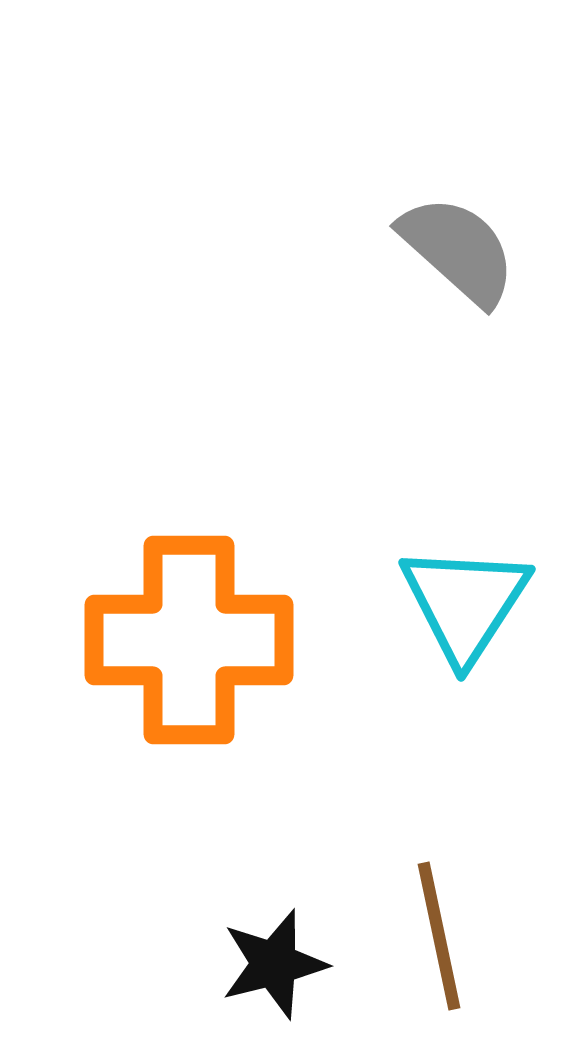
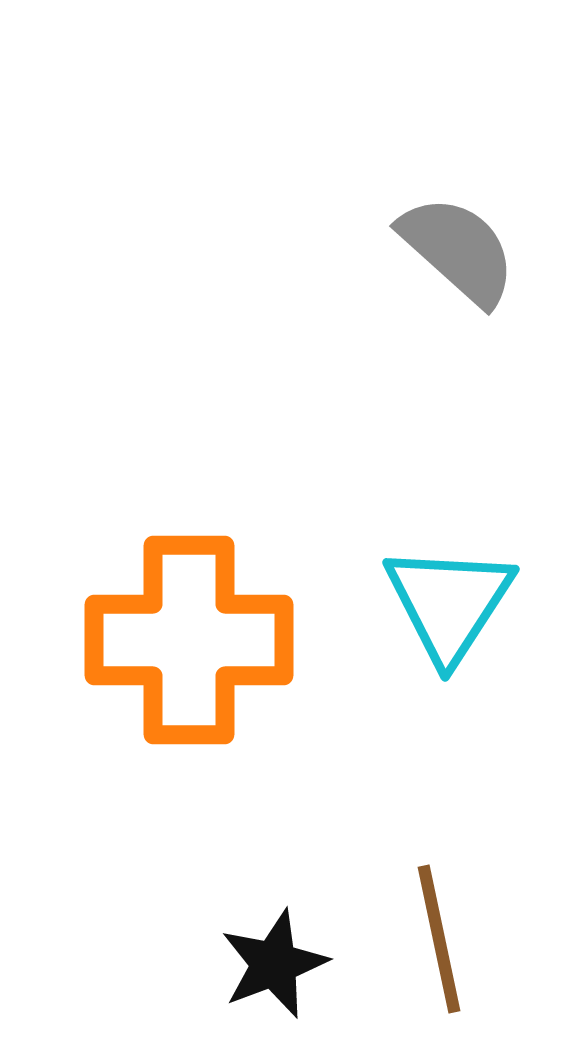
cyan triangle: moved 16 px left
brown line: moved 3 px down
black star: rotated 7 degrees counterclockwise
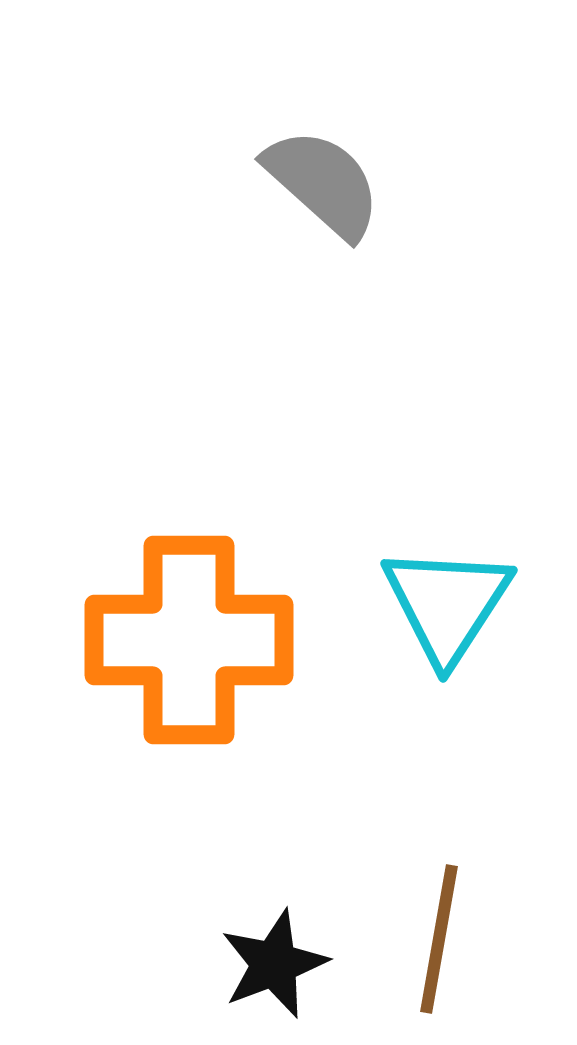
gray semicircle: moved 135 px left, 67 px up
cyan triangle: moved 2 px left, 1 px down
brown line: rotated 22 degrees clockwise
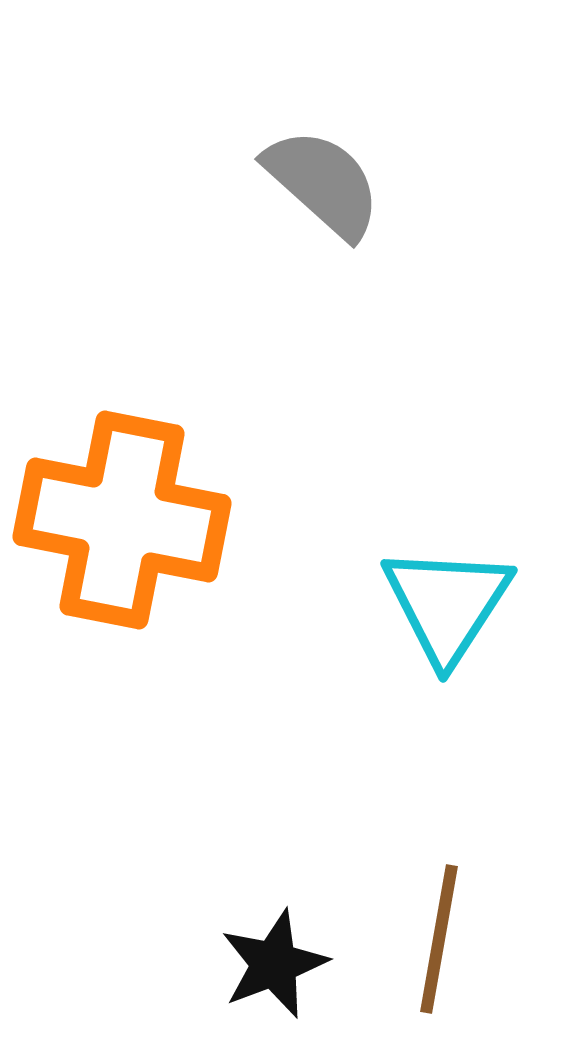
orange cross: moved 67 px left, 120 px up; rotated 11 degrees clockwise
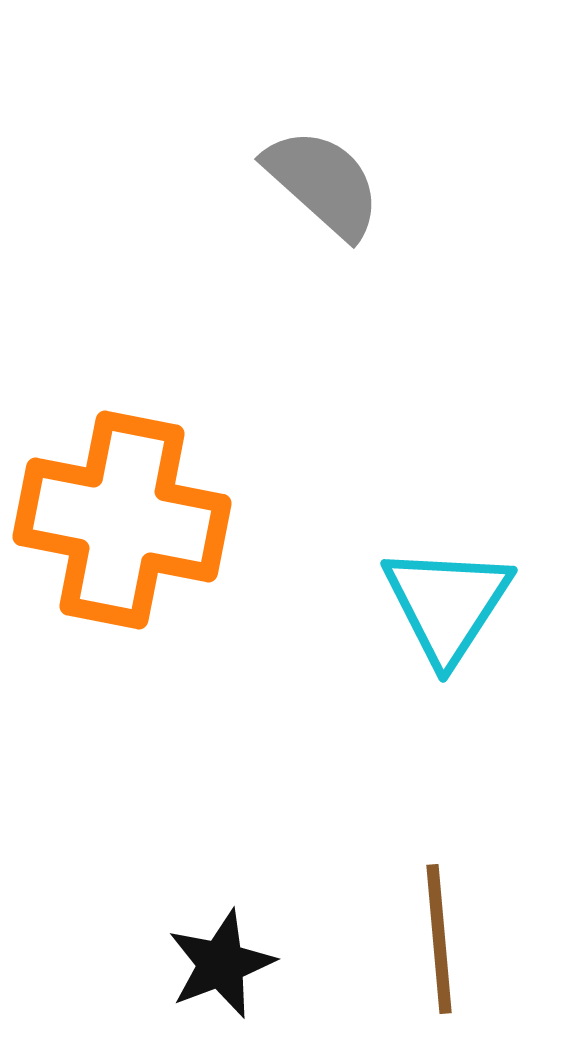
brown line: rotated 15 degrees counterclockwise
black star: moved 53 px left
